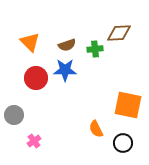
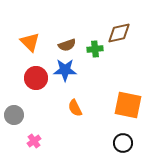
brown diamond: rotated 10 degrees counterclockwise
orange semicircle: moved 21 px left, 21 px up
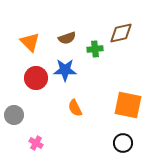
brown diamond: moved 2 px right
brown semicircle: moved 7 px up
pink cross: moved 2 px right, 2 px down; rotated 24 degrees counterclockwise
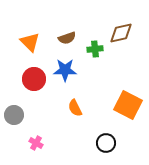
red circle: moved 2 px left, 1 px down
orange square: rotated 16 degrees clockwise
black circle: moved 17 px left
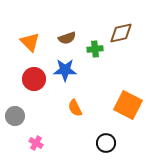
gray circle: moved 1 px right, 1 px down
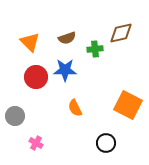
red circle: moved 2 px right, 2 px up
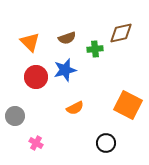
blue star: rotated 15 degrees counterclockwise
orange semicircle: rotated 90 degrees counterclockwise
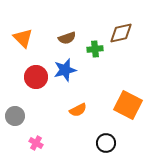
orange triangle: moved 7 px left, 4 px up
orange semicircle: moved 3 px right, 2 px down
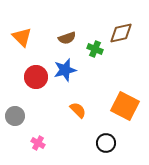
orange triangle: moved 1 px left, 1 px up
green cross: rotated 28 degrees clockwise
orange square: moved 3 px left, 1 px down
orange semicircle: rotated 108 degrees counterclockwise
pink cross: moved 2 px right
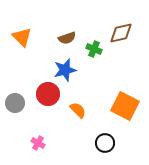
green cross: moved 1 px left
red circle: moved 12 px right, 17 px down
gray circle: moved 13 px up
black circle: moved 1 px left
